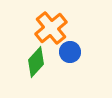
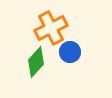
orange cross: rotated 12 degrees clockwise
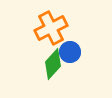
green diamond: moved 17 px right, 2 px down
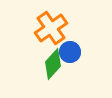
orange cross: rotated 8 degrees counterclockwise
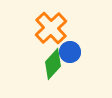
orange cross: rotated 8 degrees counterclockwise
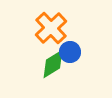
green diamond: rotated 16 degrees clockwise
